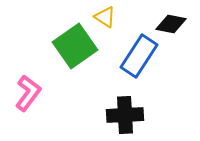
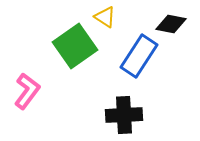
pink L-shape: moved 1 px left, 2 px up
black cross: moved 1 px left
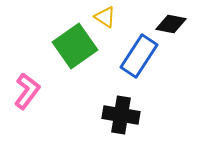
black cross: moved 3 px left; rotated 12 degrees clockwise
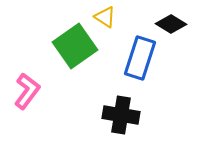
black diamond: rotated 20 degrees clockwise
blue rectangle: moved 1 px right, 2 px down; rotated 15 degrees counterclockwise
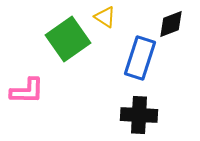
black diamond: rotated 52 degrees counterclockwise
green square: moved 7 px left, 7 px up
pink L-shape: rotated 54 degrees clockwise
black cross: moved 18 px right; rotated 6 degrees counterclockwise
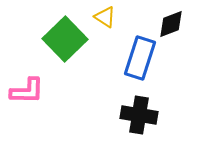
green square: moved 3 px left; rotated 9 degrees counterclockwise
black cross: rotated 6 degrees clockwise
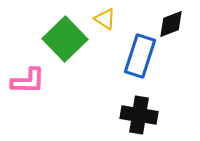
yellow triangle: moved 2 px down
blue rectangle: moved 2 px up
pink L-shape: moved 1 px right, 10 px up
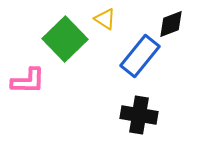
blue rectangle: rotated 21 degrees clockwise
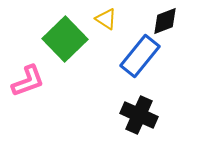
yellow triangle: moved 1 px right
black diamond: moved 6 px left, 3 px up
pink L-shape: rotated 21 degrees counterclockwise
black cross: rotated 15 degrees clockwise
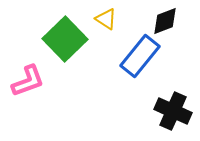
black cross: moved 34 px right, 4 px up
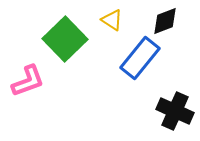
yellow triangle: moved 6 px right, 1 px down
blue rectangle: moved 2 px down
black cross: moved 2 px right
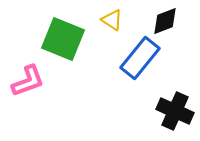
green square: moved 2 px left; rotated 24 degrees counterclockwise
